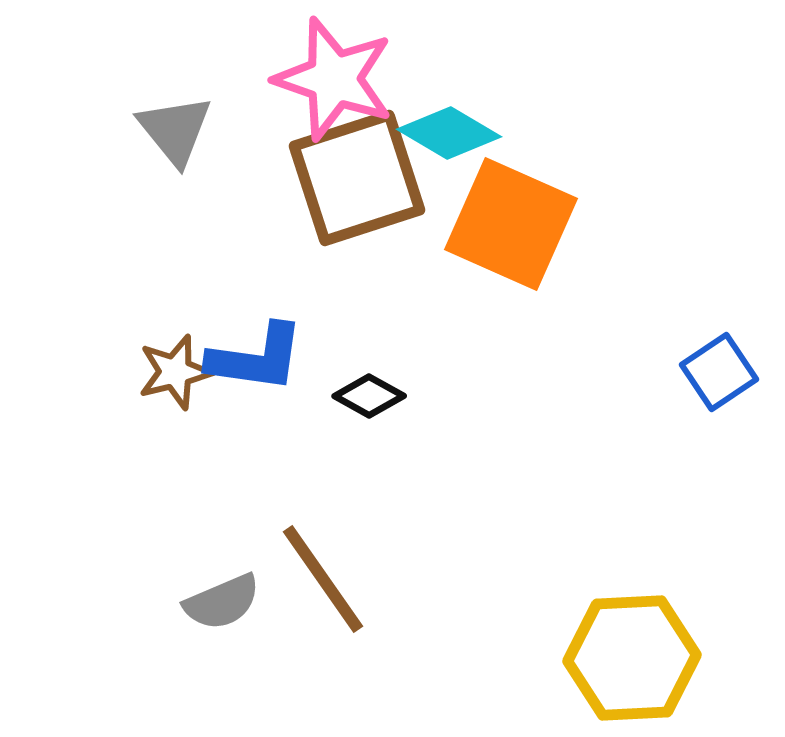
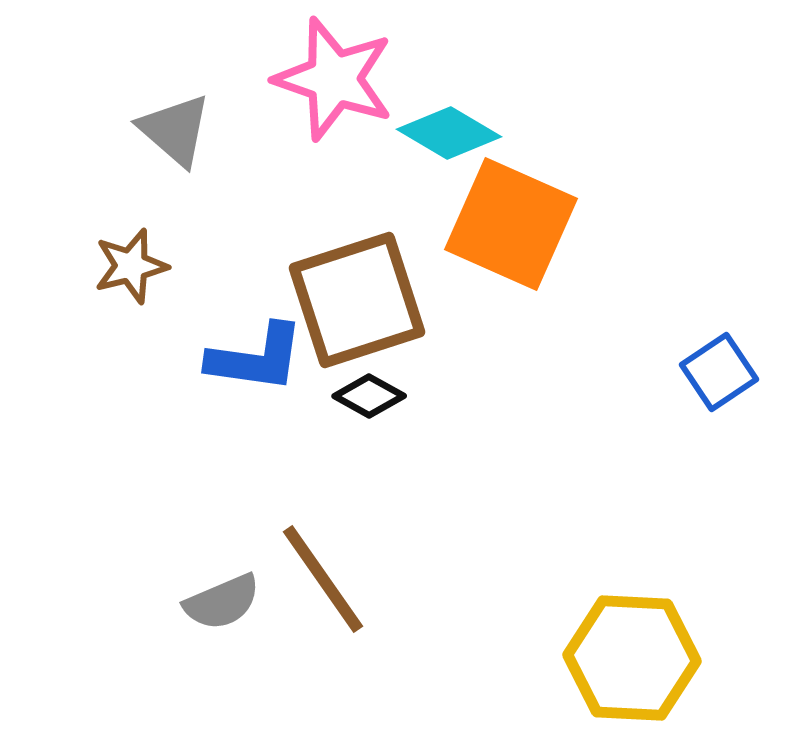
gray triangle: rotated 10 degrees counterclockwise
brown square: moved 122 px down
brown star: moved 44 px left, 106 px up
yellow hexagon: rotated 6 degrees clockwise
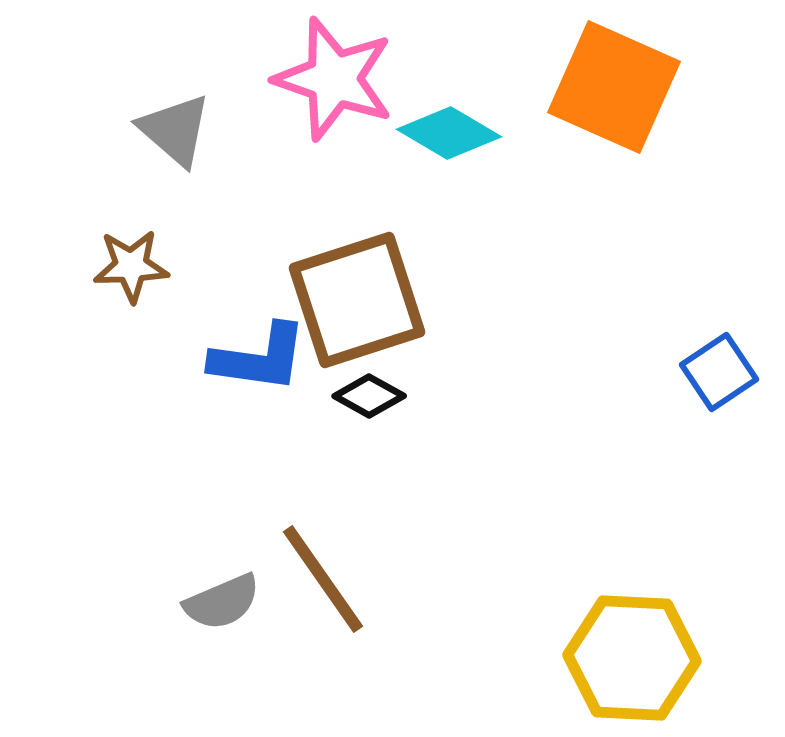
orange square: moved 103 px right, 137 px up
brown star: rotated 12 degrees clockwise
blue L-shape: moved 3 px right
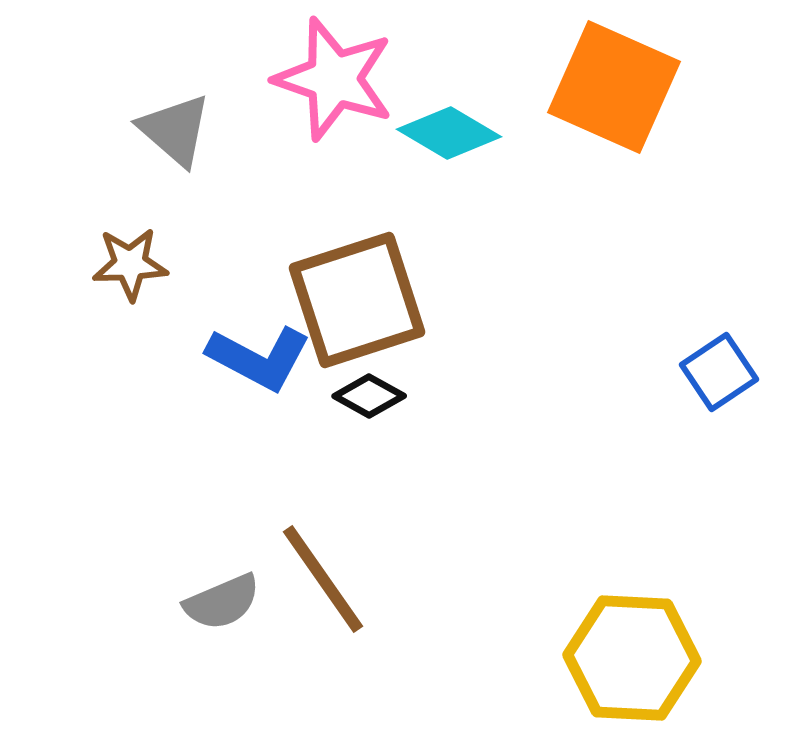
brown star: moved 1 px left, 2 px up
blue L-shape: rotated 20 degrees clockwise
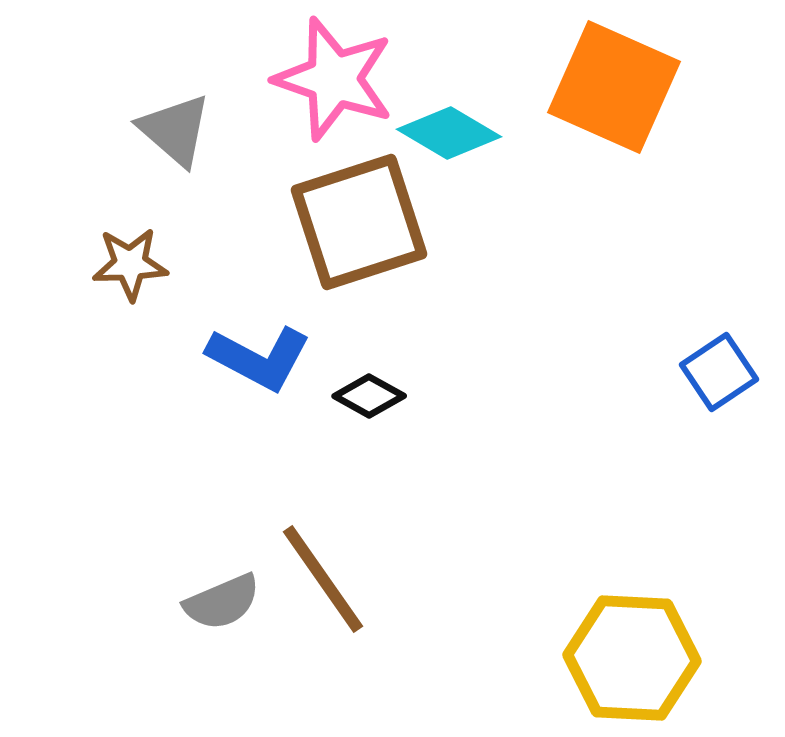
brown square: moved 2 px right, 78 px up
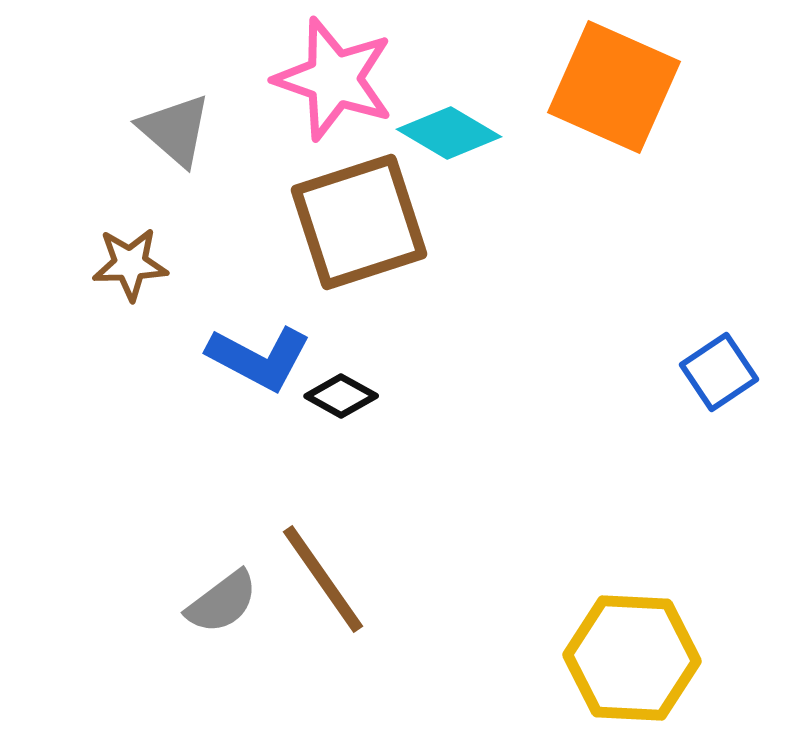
black diamond: moved 28 px left
gray semicircle: rotated 14 degrees counterclockwise
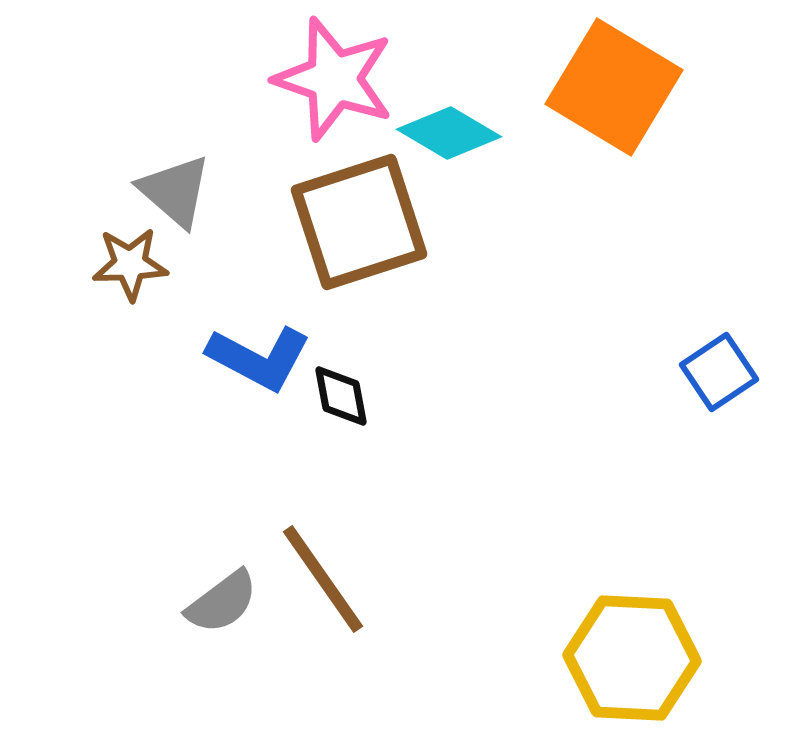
orange square: rotated 7 degrees clockwise
gray triangle: moved 61 px down
black diamond: rotated 50 degrees clockwise
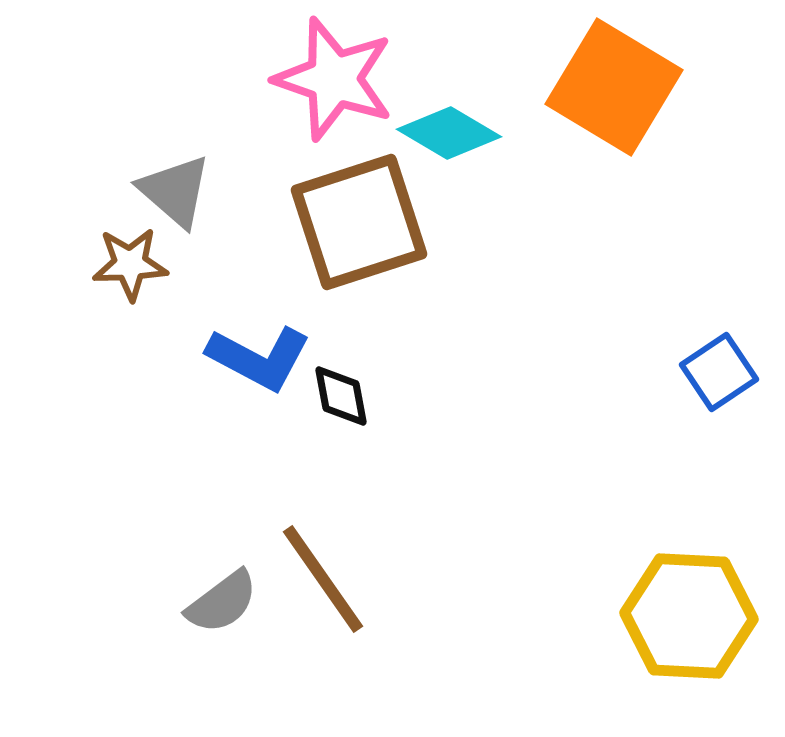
yellow hexagon: moved 57 px right, 42 px up
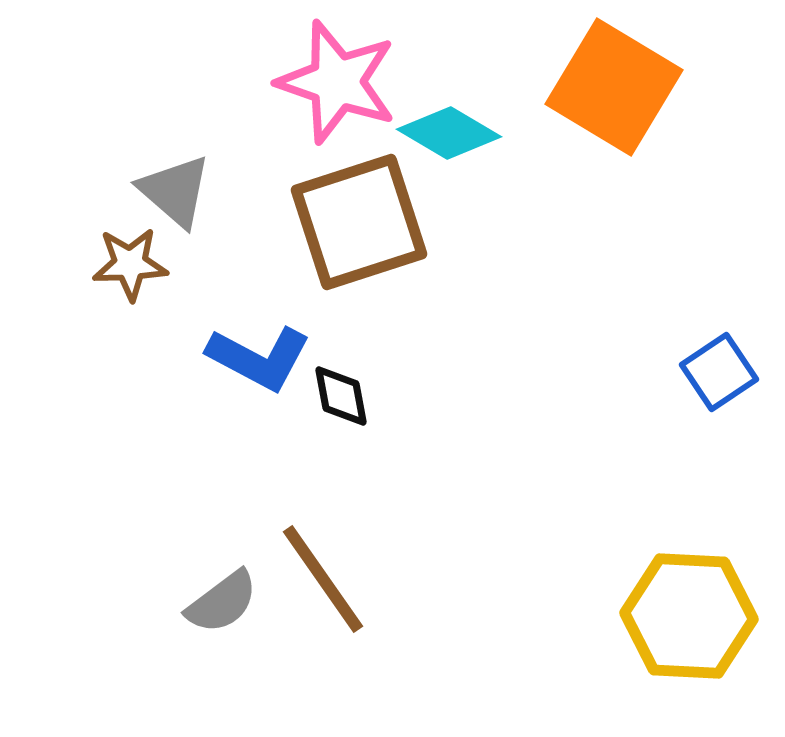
pink star: moved 3 px right, 3 px down
